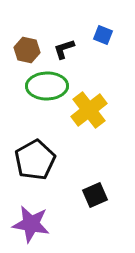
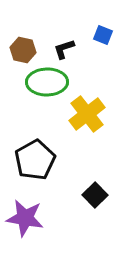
brown hexagon: moved 4 px left
green ellipse: moved 4 px up
yellow cross: moved 2 px left, 4 px down
black square: rotated 20 degrees counterclockwise
purple star: moved 6 px left, 6 px up
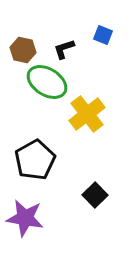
green ellipse: rotated 33 degrees clockwise
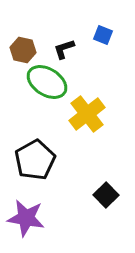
black square: moved 11 px right
purple star: moved 1 px right
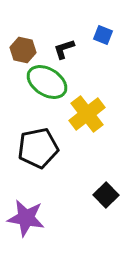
black pentagon: moved 3 px right, 12 px up; rotated 18 degrees clockwise
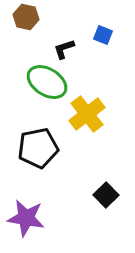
brown hexagon: moved 3 px right, 33 px up
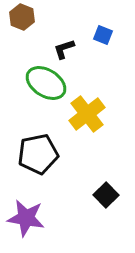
brown hexagon: moved 4 px left; rotated 10 degrees clockwise
green ellipse: moved 1 px left, 1 px down
black pentagon: moved 6 px down
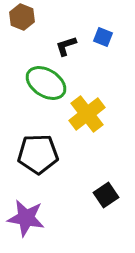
blue square: moved 2 px down
black L-shape: moved 2 px right, 3 px up
black pentagon: rotated 9 degrees clockwise
black square: rotated 10 degrees clockwise
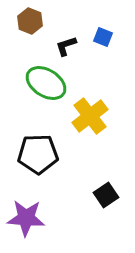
brown hexagon: moved 8 px right, 4 px down
yellow cross: moved 3 px right, 2 px down
purple star: rotated 6 degrees counterclockwise
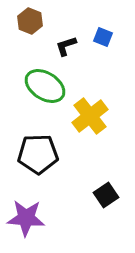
green ellipse: moved 1 px left, 3 px down
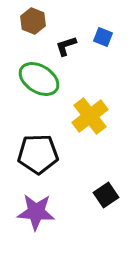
brown hexagon: moved 3 px right
green ellipse: moved 6 px left, 7 px up
purple star: moved 10 px right, 6 px up
